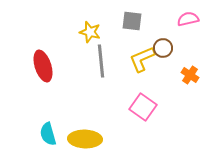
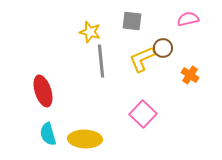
red ellipse: moved 25 px down
pink square: moved 7 px down; rotated 8 degrees clockwise
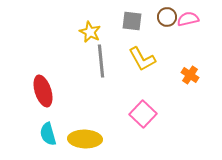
yellow star: rotated 10 degrees clockwise
brown circle: moved 4 px right, 31 px up
yellow L-shape: rotated 96 degrees counterclockwise
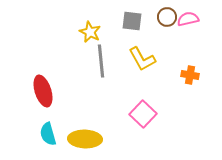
orange cross: rotated 24 degrees counterclockwise
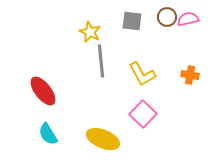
yellow L-shape: moved 15 px down
red ellipse: rotated 20 degrees counterclockwise
cyan semicircle: rotated 15 degrees counterclockwise
yellow ellipse: moved 18 px right; rotated 20 degrees clockwise
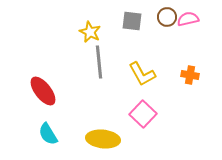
gray line: moved 2 px left, 1 px down
yellow ellipse: rotated 16 degrees counterclockwise
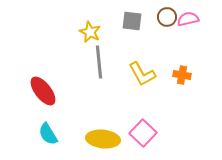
orange cross: moved 8 px left
pink square: moved 19 px down
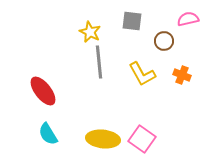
brown circle: moved 3 px left, 24 px down
orange cross: rotated 12 degrees clockwise
pink square: moved 1 px left, 6 px down; rotated 8 degrees counterclockwise
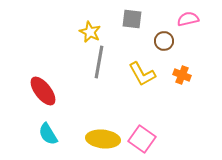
gray square: moved 2 px up
gray line: rotated 16 degrees clockwise
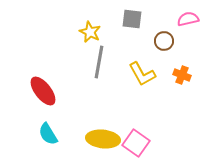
pink square: moved 6 px left, 4 px down
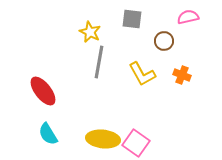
pink semicircle: moved 2 px up
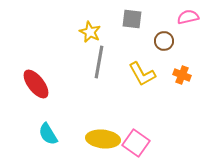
red ellipse: moved 7 px left, 7 px up
